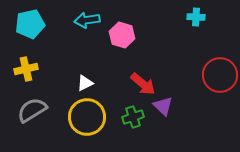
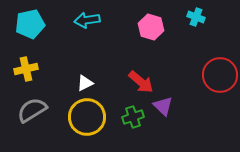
cyan cross: rotated 18 degrees clockwise
pink hexagon: moved 29 px right, 8 px up
red arrow: moved 2 px left, 2 px up
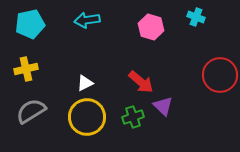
gray semicircle: moved 1 px left, 1 px down
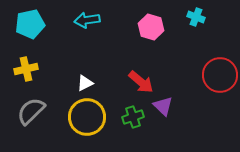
gray semicircle: rotated 12 degrees counterclockwise
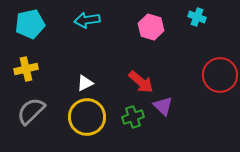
cyan cross: moved 1 px right
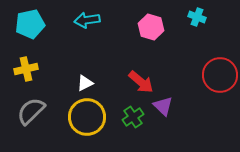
green cross: rotated 15 degrees counterclockwise
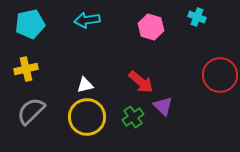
white triangle: moved 2 px down; rotated 12 degrees clockwise
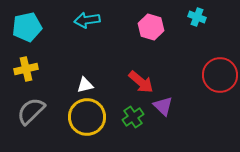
cyan pentagon: moved 3 px left, 3 px down
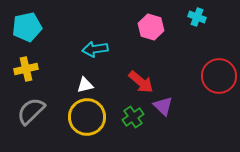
cyan arrow: moved 8 px right, 29 px down
red circle: moved 1 px left, 1 px down
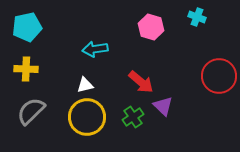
yellow cross: rotated 15 degrees clockwise
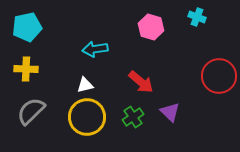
purple triangle: moved 7 px right, 6 px down
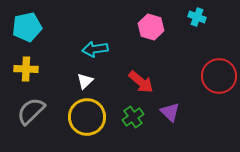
white triangle: moved 4 px up; rotated 30 degrees counterclockwise
